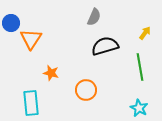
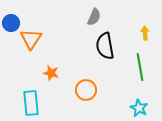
yellow arrow: rotated 40 degrees counterclockwise
black semicircle: rotated 84 degrees counterclockwise
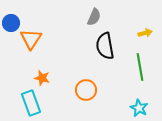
yellow arrow: rotated 80 degrees clockwise
orange star: moved 9 px left, 5 px down
cyan rectangle: rotated 15 degrees counterclockwise
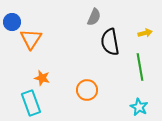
blue circle: moved 1 px right, 1 px up
black semicircle: moved 5 px right, 4 px up
orange circle: moved 1 px right
cyan star: moved 1 px up
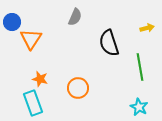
gray semicircle: moved 19 px left
yellow arrow: moved 2 px right, 5 px up
black semicircle: moved 1 px left, 1 px down; rotated 8 degrees counterclockwise
orange star: moved 2 px left, 1 px down
orange circle: moved 9 px left, 2 px up
cyan rectangle: moved 2 px right
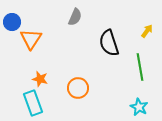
yellow arrow: moved 3 px down; rotated 40 degrees counterclockwise
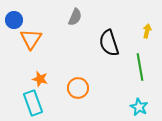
blue circle: moved 2 px right, 2 px up
yellow arrow: rotated 24 degrees counterclockwise
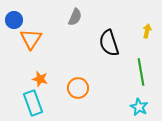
green line: moved 1 px right, 5 px down
